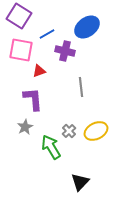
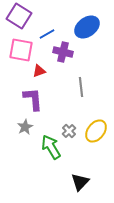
purple cross: moved 2 px left, 1 px down
yellow ellipse: rotated 25 degrees counterclockwise
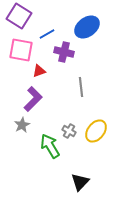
purple cross: moved 1 px right
purple L-shape: rotated 50 degrees clockwise
gray star: moved 3 px left, 2 px up
gray cross: rotated 16 degrees counterclockwise
green arrow: moved 1 px left, 1 px up
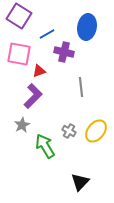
blue ellipse: rotated 45 degrees counterclockwise
pink square: moved 2 px left, 4 px down
purple L-shape: moved 3 px up
green arrow: moved 5 px left
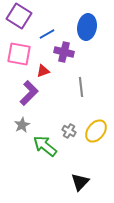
red triangle: moved 4 px right
purple L-shape: moved 4 px left, 3 px up
green arrow: rotated 20 degrees counterclockwise
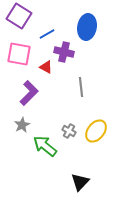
red triangle: moved 3 px right, 4 px up; rotated 48 degrees clockwise
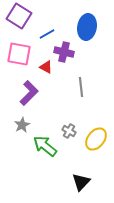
yellow ellipse: moved 8 px down
black triangle: moved 1 px right
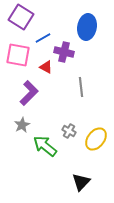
purple square: moved 2 px right, 1 px down
blue line: moved 4 px left, 4 px down
pink square: moved 1 px left, 1 px down
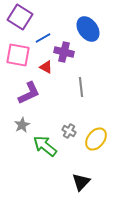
purple square: moved 1 px left
blue ellipse: moved 1 px right, 2 px down; rotated 45 degrees counterclockwise
purple L-shape: rotated 20 degrees clockwise
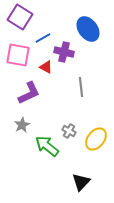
green arrow: moved 2 px right
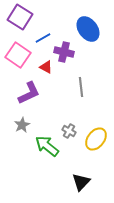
pink square: rotated 25 degrees clockwise
